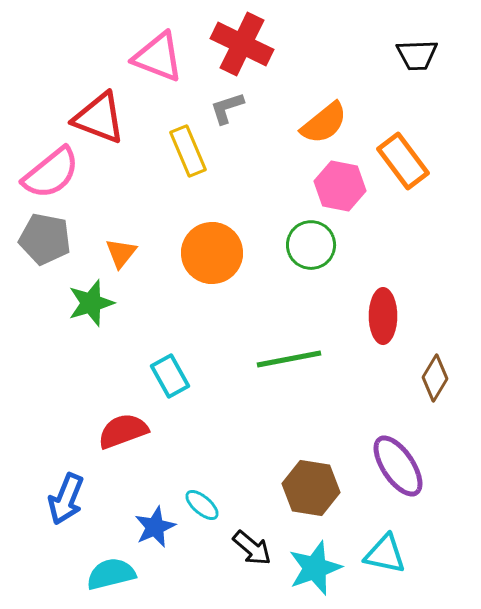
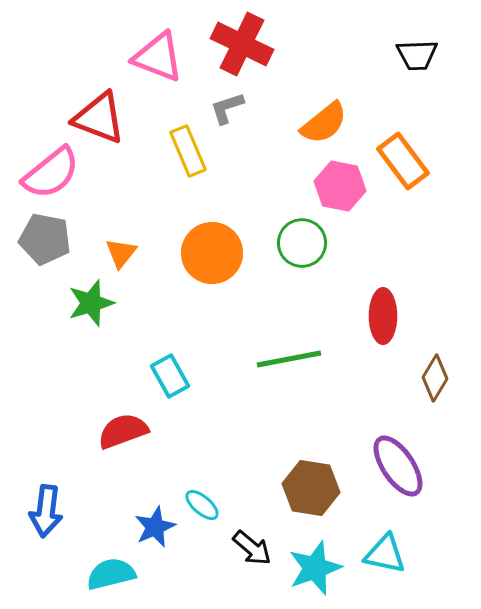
green circle: moved 9 px left, 2 px up
blue arrow: moved 20 px left, 12 px down; rotated 15 degrees counterclockwise
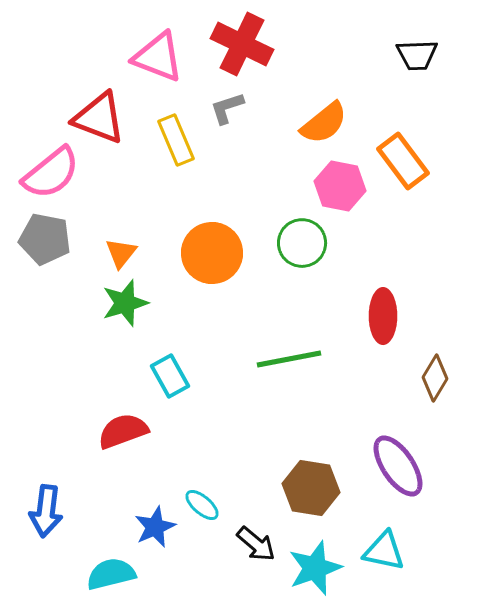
yellow rectangle: moved 12 px left, 11 px up
green star: moved 34 px right
black arrow: moved 4 px right, 4 px up
cyan triangle: moved 1 px left, 3 px up
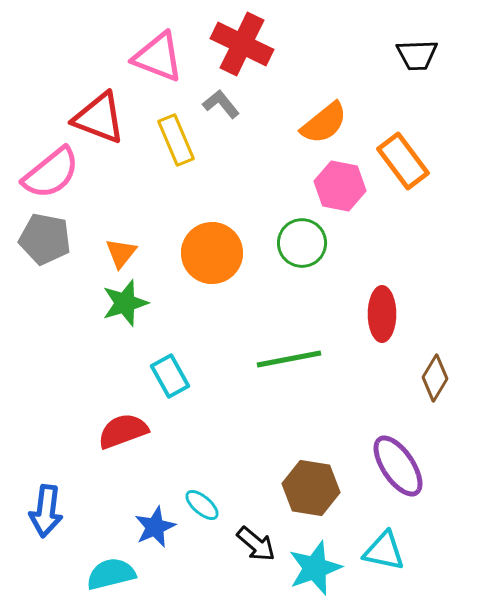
gray L-shape: moved 6 px left, 4 px up; rotated 69 degrees clockwise
red ellipse: moved 1 px left, 2 px up
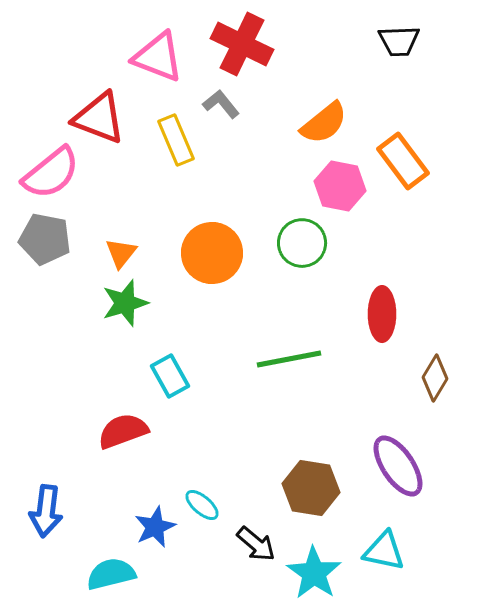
black trapezoid: moved 18 px left, 14 px up
cyan star: moved 1 px left, 5 px down; rotated 18 degrees counterclockwise
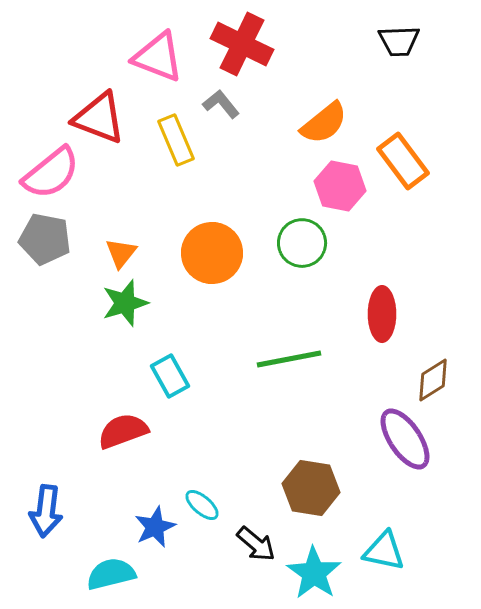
brown diamond: moved 2 px left, 2 px down; rotated 27 degrees clockwise
purple ellipse: moved 7 px right, 27 px up
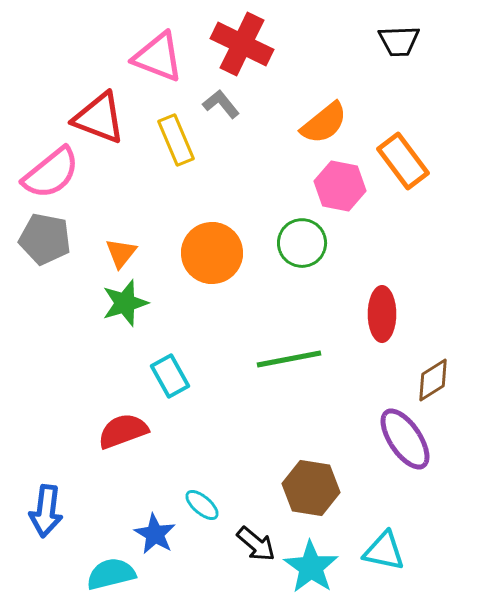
blue star: moved 7 px down; rotated 18 degrees counterclockwise
cyan star: moved 3 px left, 6 px up
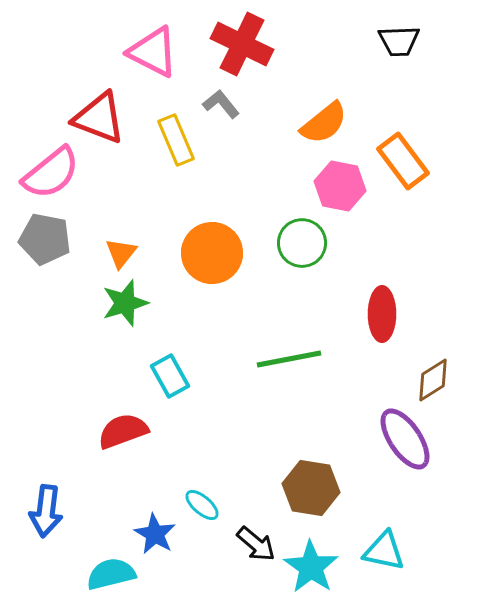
pink triangle: moved 5 px left, 5 px up; rotated 6 degrees clockwise
